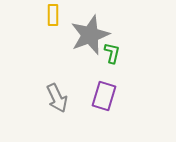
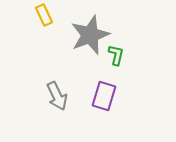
yellow rectangle: moved 9 px left; rotated 25 degrees counterclockwise
green L-shape: moved 4 px right, 2 px down
gray arrow: moved 2 px up
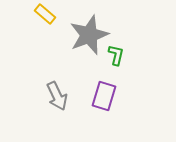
yellow rectangle: moved 1 px right, 1 px up; rotated 25 degrees counterclockwise
gray star: moved 1 px left
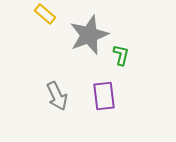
green L-shape: moved 5 px right
purple rectangle: rotated 24 degrees counterclockwise
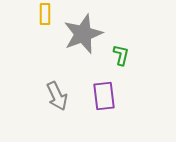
yellow rectangle: rotated 50 degrees clockwise
gray star: moved 6 px left, 1 px up
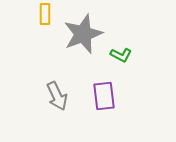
green L-shape: rotated 105 degrees clockwise
